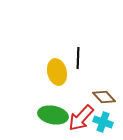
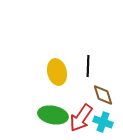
black line: moved 10 px right, 8 px down
brown diamond: moved 1 px left, 2 px up; rotated 25 degrees clockwise
red arrow: rotated 8 degrees counterclockwise
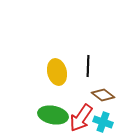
brown diamond: rotated 35 degrees counterclockwise
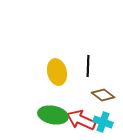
red arrow: moved 2 px down; rotated 80 degrees clockwise
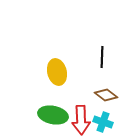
black line: moved 14 px right, 9 px up
brown diamond: moved 3 px right
red arrow: rotated 116 degrees counterclockwise
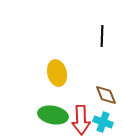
black line: moved 21 px up
yellow ellipse: moved 1 px down
brown diamond: rotated 30 degrees clockwise
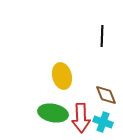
yellow ellipse: moved 5 px right, 3 px down
green ellipse: moved 2 px up
red arrow: moved 2 px up
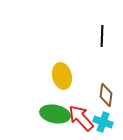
brown diamond: rotated 30 degrees clockwise
green ellipse: moved 2 px right, 1 px down
red arrow: rotated 140 degrees clockwise
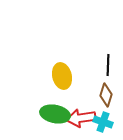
black line: moved 6 px right, 29 px down
brown diamond: rotated 10 degrees clockwise
red arrow: rotated 56 degrees counterclockwise
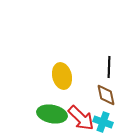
black line: moved 1 px right, 2 px down
brown diamond: rotated 30 degrees counterclockwise
green ellipse: moved 3 px left
red arrow: rotated 128 degrees counterclockwise
